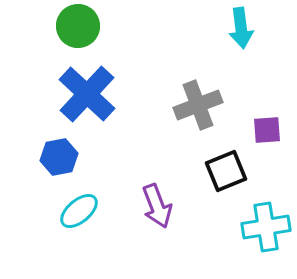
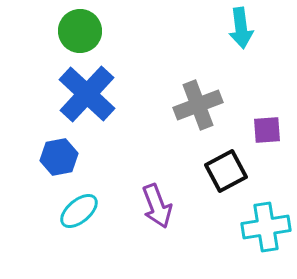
green circle: moved 2 px right, 5 px down
black square: rotated 6 degrees counterclockwise
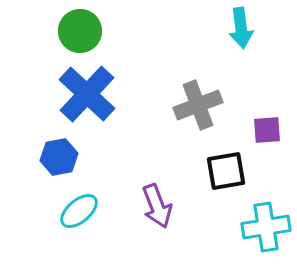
black square: rotated 18 degrees clockwise
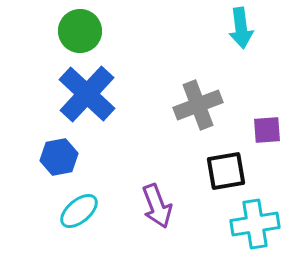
cyan cross: moved 11 px left, 3 px up
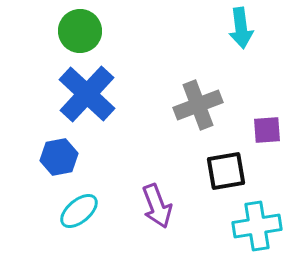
cyan cross: moved 2 px right, 2 px down
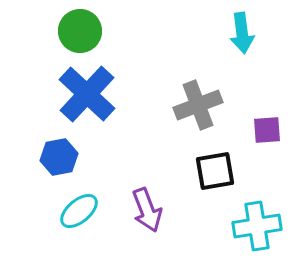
cyan arrow: moved 1 px right, 5 px down
black square: moved 11 px left
purple arrow: moved 10 px left, 4 px down
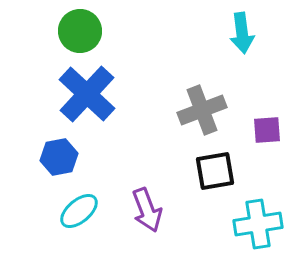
gray cross: moved 4 px right, 5 px down
cyan cross: moved 1 px right, 2 px up
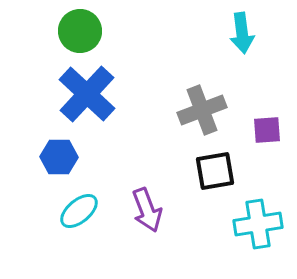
blue hexagon: rotated 12 degrees clockwise
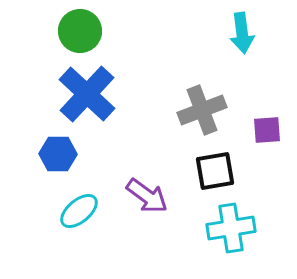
blue hexagon: moved 1 px left, 3 px up
purple arrow: moved 14 px up; rotated 33 degrees counterclockwise
cyan cross: moved 27 px left, 4 px down
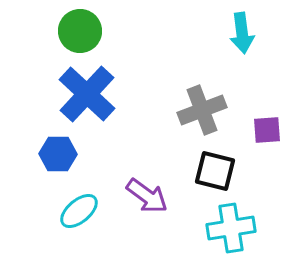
black square: rotated 24 degrees clockwise
